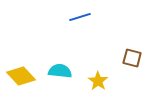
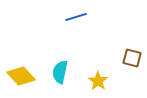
blue line: moved 4 px left
cyan semicircle: moved 1 px down; rotated 85 degrees counterclockwise
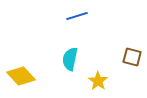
blue line: moved 1 px right, 1 px up
brown square: moved 1 px up
cyan semicircle: moved 10 px right, 13 px up
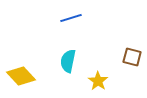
blue line: moved 6 px left, 2 px down
cyan semicircle: moved 2 px left, 2 px down
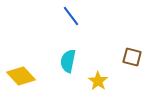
blue line: moved 2 px up; rotated 70 degrees clockwise
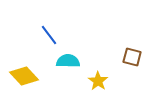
blue line: moved 22 px left, 19 px down
cyan semicircle: rotated 80 degrees clockwise
yellow diamond: moved 3 px right
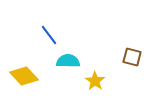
yellow star: moved 3 px left
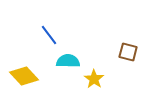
brown square: moved 4 px left, 5 px up
yellow star: moved 1 px left, 2 px up
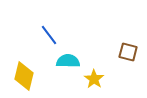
yellow diamond: rotated 56 degrees clockwise
